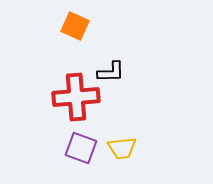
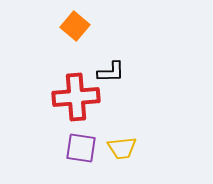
orange square: rotated 16 degrees clockwise
purple square: rotated 12 degrees counterclockwise
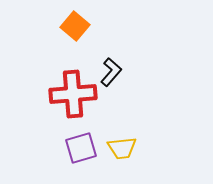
black L-shape: rotated 48 degrees counterclockwise
red cross: moved 3 px left, 3 px up
purple square: rotated 24 degrees counterclockwise
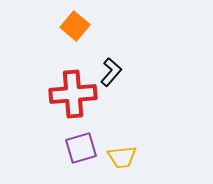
yellow trapezoid: moved 9 px down
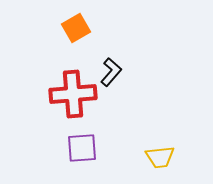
orange square: moved 1 px right, 2 px down; rotated 20 degrees clockwise
purple square: moved 1 px right; rotated 12 degrees clockwise
yellow trapezoid: moved 38 px right
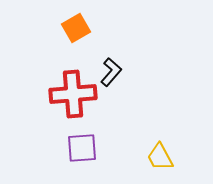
yellow trapezoid: rotated 68 degrees clockwise
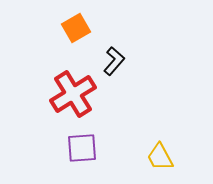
black L-shape: moved 3 px right, 11 px up
red cross: rotated 27 degrees counterclockwise
